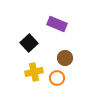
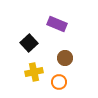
orange circle: moved 2 px right, 4 px down
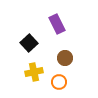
purple rectangle: rotated 42 degrees clockwise
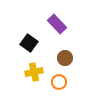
purple rectangle: rotated 18 degrees counterclockwise
black square: rotated 12 degrees counterclockwise
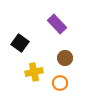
black square: moved 9 px left
orange circle: moved 1 px right, 1 px down
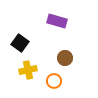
purple rectangle: moved 3 px up; rotated 30 degrees counterclockwise
yellow cross: moved 6 px left, 2 px up
orange circle: moved 6 px left, 2 px up
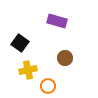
orange circle: moved 6 px left, 5 px down
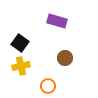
yellow cross: moved 7 px left, 4 px up
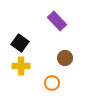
purple rectangle: rotated 30 degrees clockwise
yellow cross: rotated 12 degrees clockwise
orange circle: moved 4 px right, 3 px up
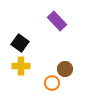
brown circle: moved 11 px down
